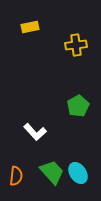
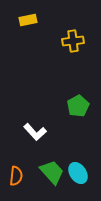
yellow rectangle: moved 2 px left, 7 px up
yellow cross: moved 3 px left, 4 px up
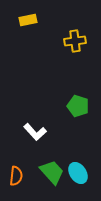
yellow cross: moved 2 px right
green pentagon: rotated 25 degrees counterclockwise
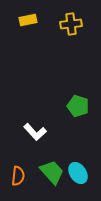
yellow cross: moved 4 px left, 17 px up
orange semicircle: moved 2 px right
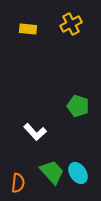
yellow rectangle: moved 9 px down; rotated 18 degrees clockwise
yellow cross: rotated 20 degrees counterclockwise
orange semicircle: moved 7 px down
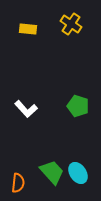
yellow cross: rotated 30 degrees counterclockwise
white L-shape: moved 9 px left, 23 px up
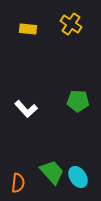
green pentagon: moved 5 px up; rotated 15 degrees counterclockwise
cyan ellipse: moved 4 px down
